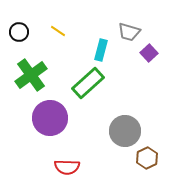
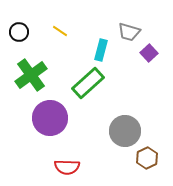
yellow line: moved 2 px right
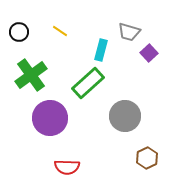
gray circle: moved 15 px up
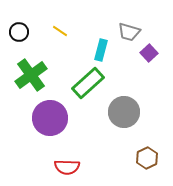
gray circle: moved 1 px left, 4 px up
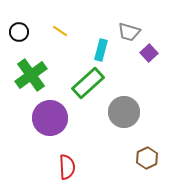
red semicircle: rotated 95 degrees counterclockwise
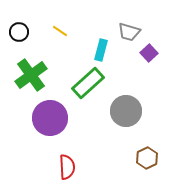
gray circle: moved 2 px right, 1 px up
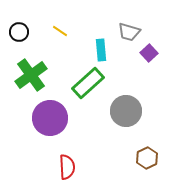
cyan rectangle: rotated 20 degrees counterclockwise
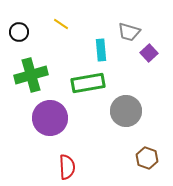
yellow line: moved 1 px right, 7 px up
green cross: rotated 20 degrees clockwise
green rectangle: rotated 32 degrees clockwise
brown hexagon: rotated 15 degrees counterclockwise
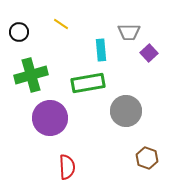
gray trapezoid: rotated 15 degrees counterclockwise
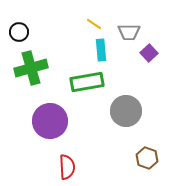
yellow line: moved 33 px right
green cross: moved 7 px up
green rectangle: moved 1 px left, 1 px up
purple circle: moved 3 px down
